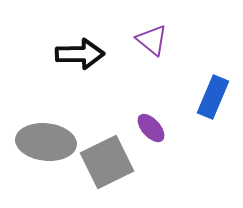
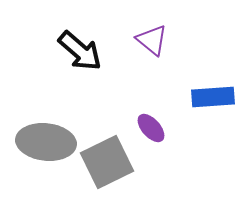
black arrow: moved 3 px up; rotated 42 degrees clockwise
blue rectangle: rotated 63 degrees clockwise
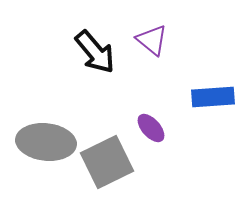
black arrow: moved 15 px right, 1 px down; rotated 9 degrees clockwise
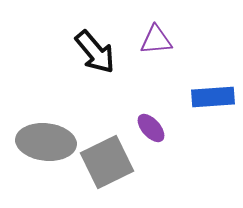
purple triangle: moved 4 px right; rotated 44 degrees counterclockwise
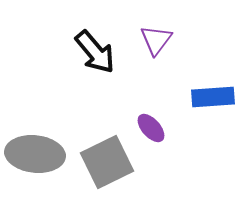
purple triangle: rotated 48 degrees counterclockwise
gray ellipse: moved 11 px left, 12 px down
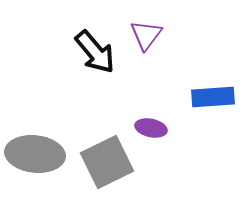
purple triangle: moved 10 px left, 5 px up
purple ellipse: rotated 36 degrees counterclockwise
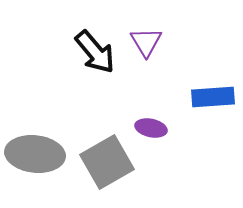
purple triangle: moved 7 px down; rotated 8 degrees counterclockwise
gray square: rotated 4 degrees counterclockwise
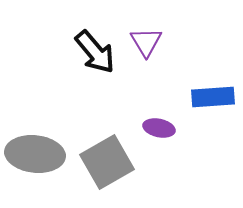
purple ellipse: moved 8 px right
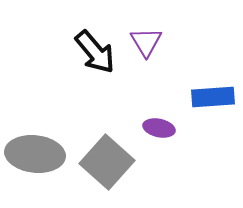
gray square: rotated 18 degrees counterclockwise
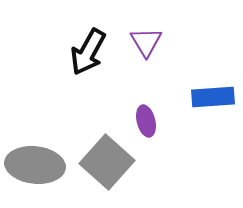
black arrow: moved 7 px left; rotated 69 degrees clockwise
purple ellipse: moved 13 px left, 7 px up; rotated 64 degrees clockwise
gray ellipse: moved 11 px down
